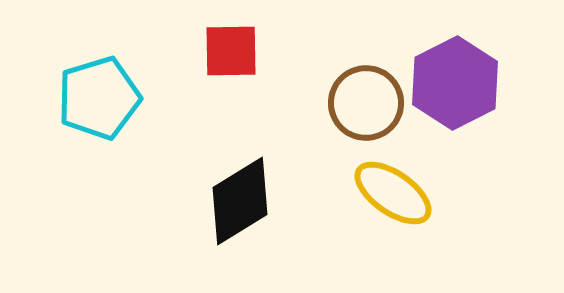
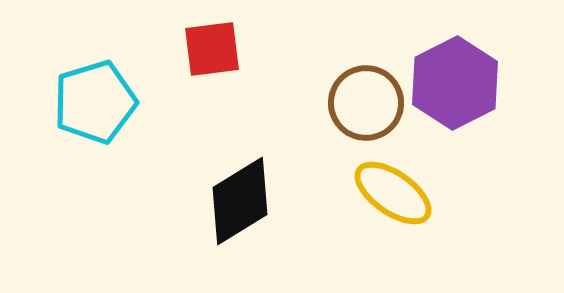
red square: moved 19 px left, 2 px up; rotated 6 degrees counterclockwise
cyan pentagon: moved 4 px left, 4 px down
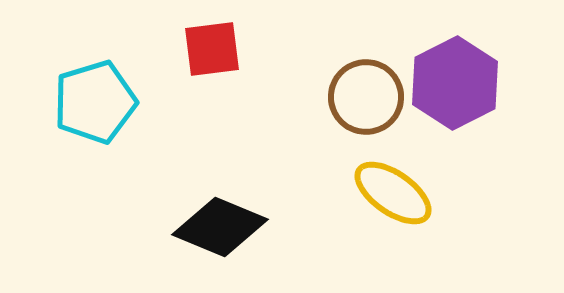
brown circle: moved 6 px up
black diamond: moved 20 px left, 26 px down; rotated 54 degrees clockwise
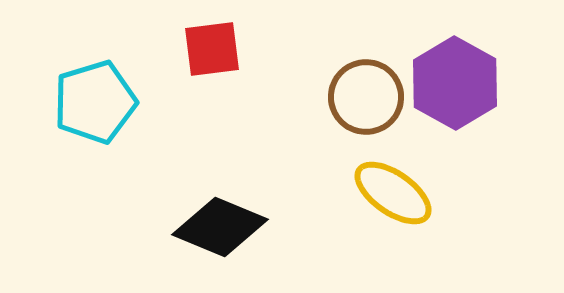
purple hexagon: rotated 4 degrees counterclockwise
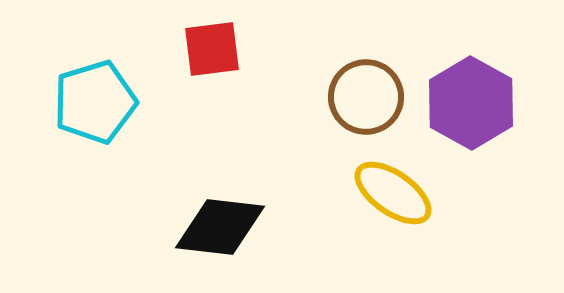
purple hexagon: moved 16 px right, 20 px down
black diamond: rotated 16 degrees counterclockwise
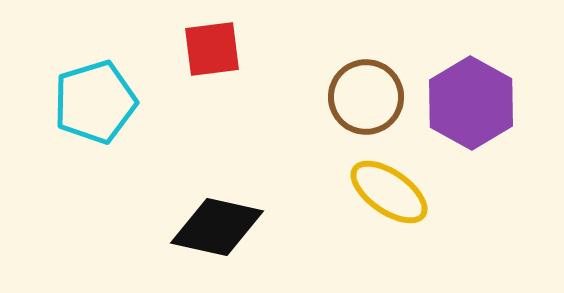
yellow ellipse: moved 4 px left, 1 px up
black diamond: moved 3 px left; rotated 6 degrees clockwise
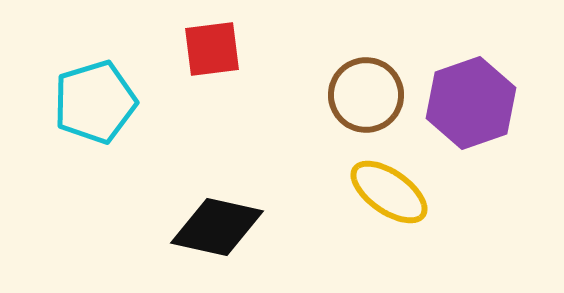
brown circle: moved 2 px up
purple hexagon: rotated 12 degrees clockwise
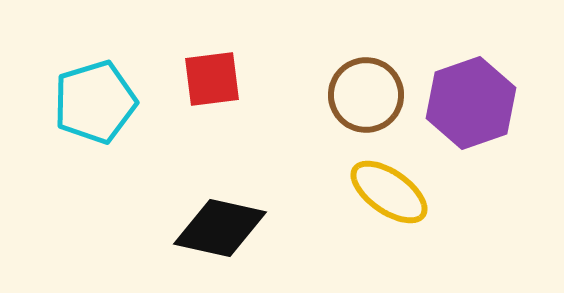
red square: moved 30 px down
black diamond: moved 3 px right, 1 px down
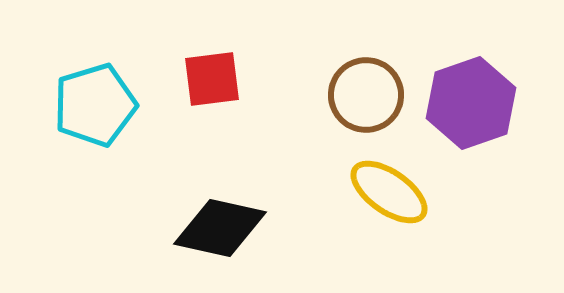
cyan pentagon: moved 3 px down
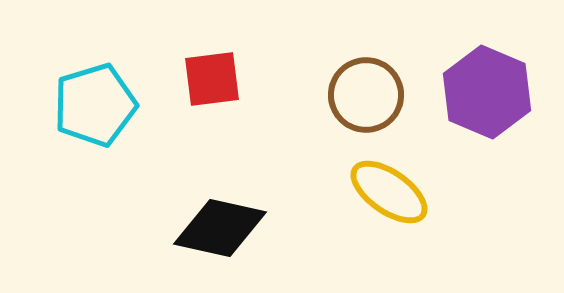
purple hexagon: moved 16 px right, 11 px up; rotated 18 degrees counterclockwise
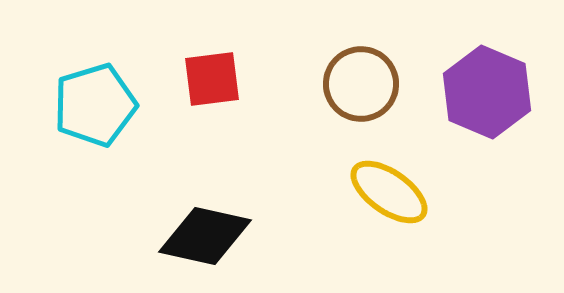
brown circle: moved 5 px left, 11 px up
black diamond: moved 15 px left, 8 px down
